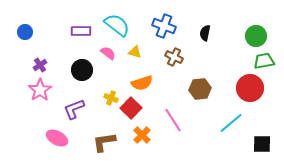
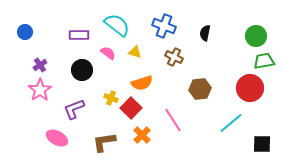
purple rectangle: moved 2 px left, 4 px down
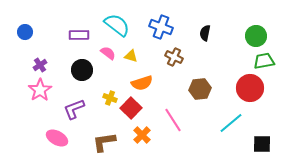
blue cross: moved 3 px left, 1 px down
yellow triangle: moved 4 px left, 4 px down
yellow cross: moved 1 px left
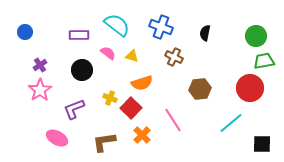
yellow triangle: moved 1 px right
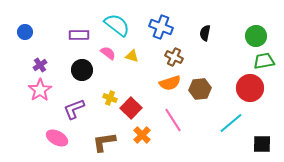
orange semicircle: moved 28 px right
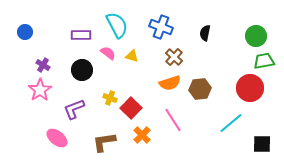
cyan semicircle: rotated 24 degrees clockwise
purple rectangle: moved 2 px right
brown cross: rotated 18 degrees clockwise
purple cross: moved 3 px right; rotated 24 degrees counterclockwise
pink ellipse: rotated 10 degrees clockwise
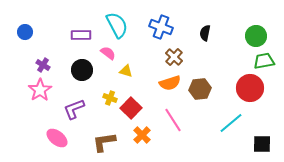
yellow triangle: moved 6 px left, 15 px down
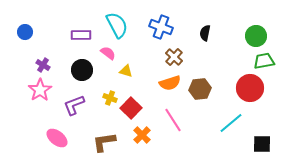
purple L-shape: moved 4 px up
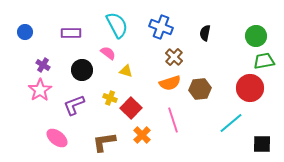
purple rectangle: moved 10 px left, 2 px up
pink line: rotated 15 degrees clockwise
